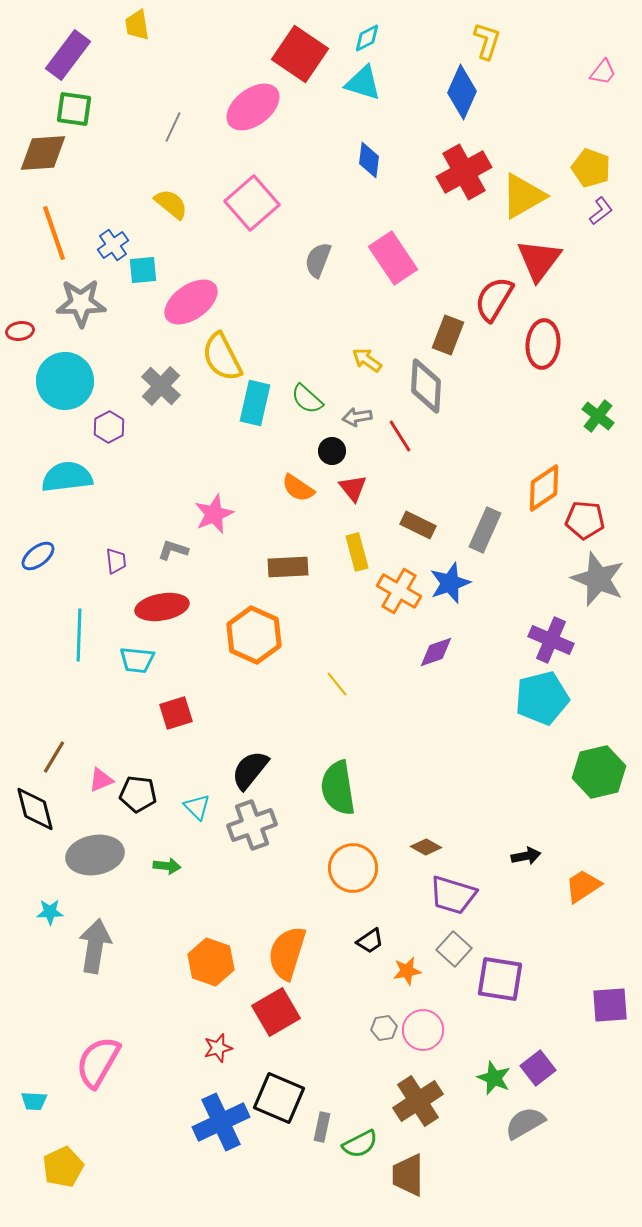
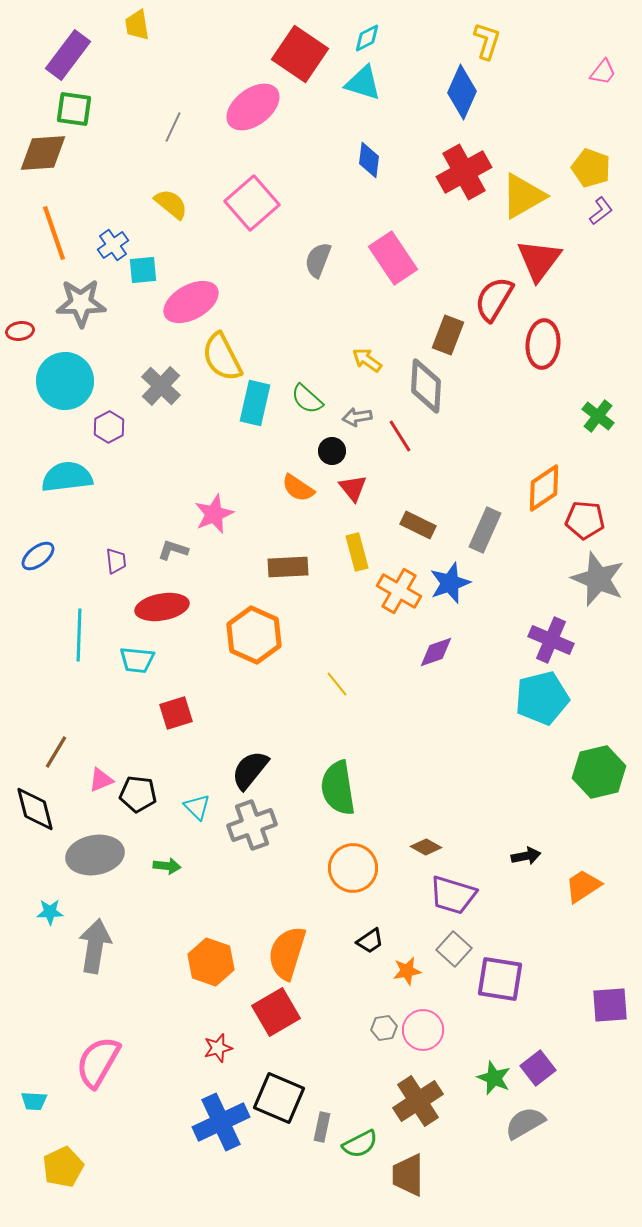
pink ellipse at (191, 302): rotated 6 degrees clockwise
brown line at (54, 757): moved 2 px right, 5 px up
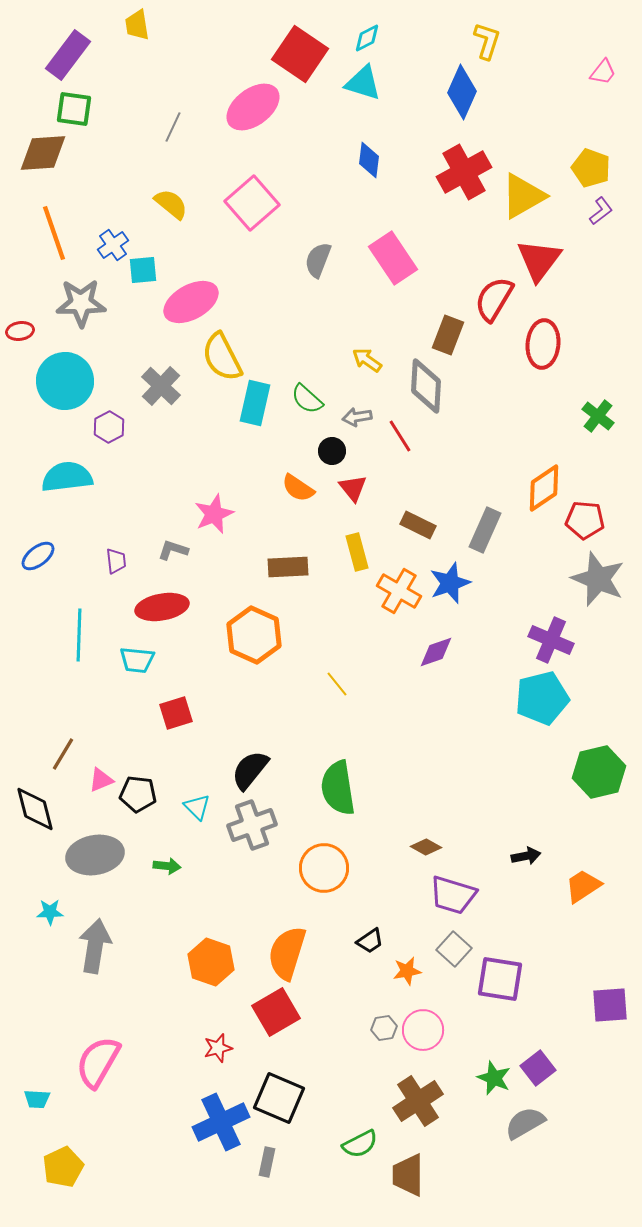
brown line at (56, 752): moved 7 px right, 2 px down
orange circle at (353, 868): moved 29 px left
cyan trapezoid at (34, 1101): moved 3 px right, 2 px up
gray rectangle at (322, 1127): moved 55 px left, 35 px down
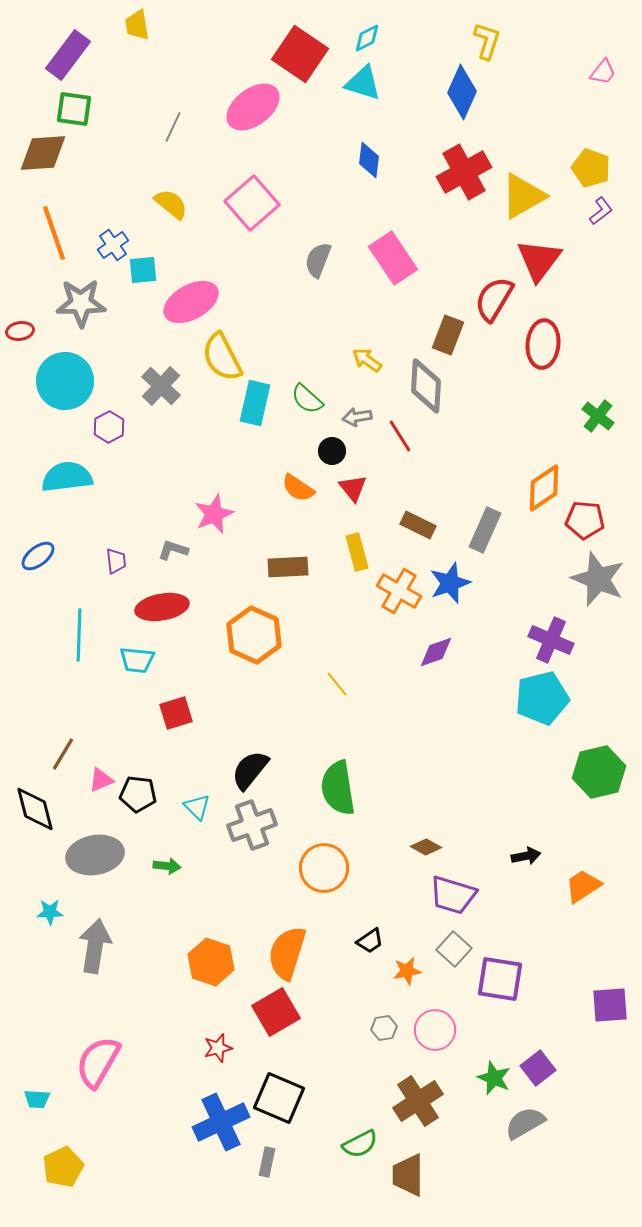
pink circle at (423, 1030): moved 12 px right
